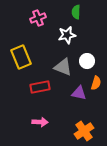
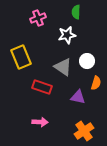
gray triangle: rotated 12 degrees clockwise
red rectangle: moved 2 px right; rotated 30 degrees clockwise
purple triangle: moved 1 px left, 4 px down
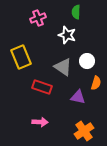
white star: rotated 30 degrees clockwise
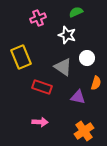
green semicircle: rotated 64 degrees clockwise
white circle: moved 3 px up
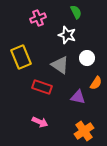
green semicircle: rotated 88 degrees clockwise
gray triangle: moved 3 px left, 2 px up
orange semicircle: rotated 16 degrees clockwise
pink arrow: rotated 21 degrees clockwise
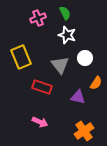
green semicircle: moved 11 px left, 1 px down
white circle: moved 2 px left
gray triangle: rotated 18 degrees clockwise
